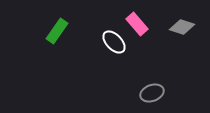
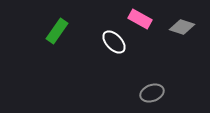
pink rectangle: moved 3 px right, 5 px up; rotated 20 degrees counterclockwise
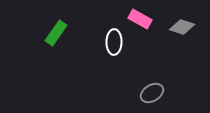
green rectangle: moved 1 px left, 2 px down
white ellipse: rotated 45 degrees clockwise
gray ellipse: rotated 10 degrees counterclockwise
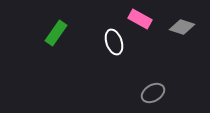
white ellipse: rotated 20 degrees counterclockwise
gray ellipse: moved 1 px right
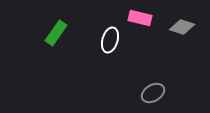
pink rectangle: moved 1 px up; rotated 15 degrees counterclockwise
white ellipse: moved 4 px left, 2 px up; rotated 35 degrees clockwise
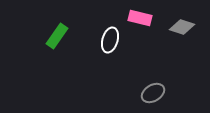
green rectangle: moved 1 px right, 3 px down
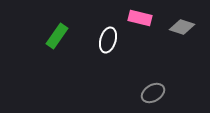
white ellipse: moved 2 px left
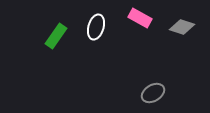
pink rectangle: rotated 15 degrees clockwise
green rectangle: moved 1 px left
white ellipse: moved 12 px left, 13 px up
